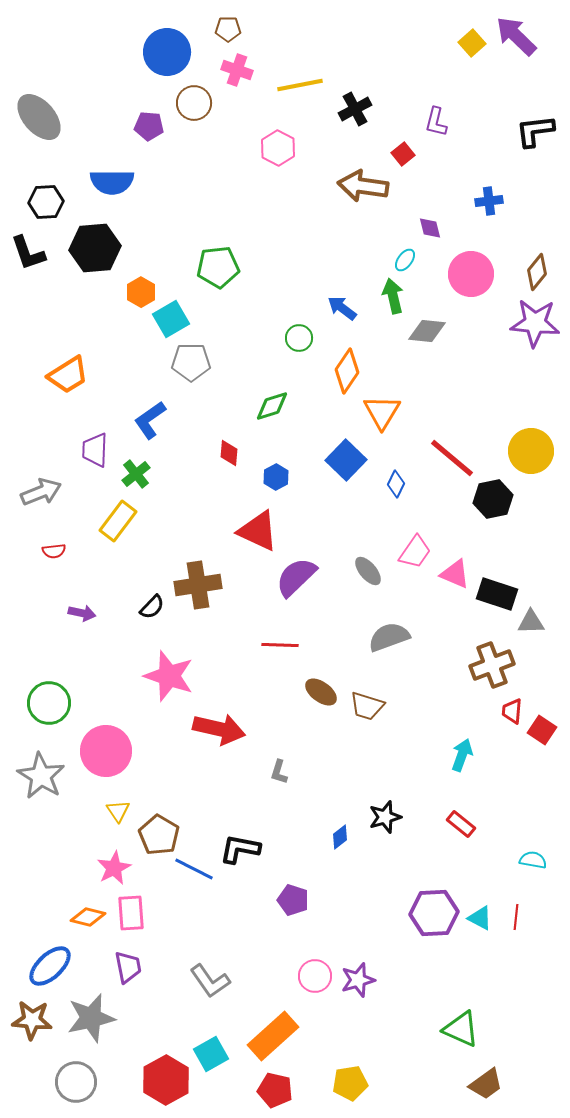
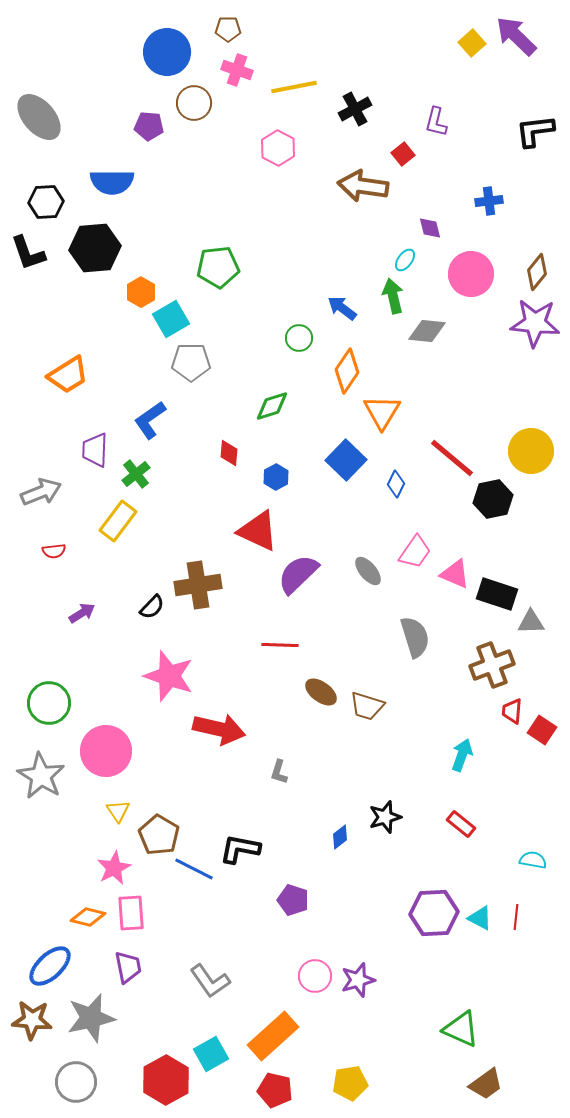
yellow line at (300, 85): moved 6 px left, 2 px down
purple semicircle at (296, 577): moved 2 px right, 3 px up
purple arrow at (82, 613): rotated 44 degrees counterclockwise
gray semicircle at (389, 637): moved 26 px right; rotated 93 degrees clockwise
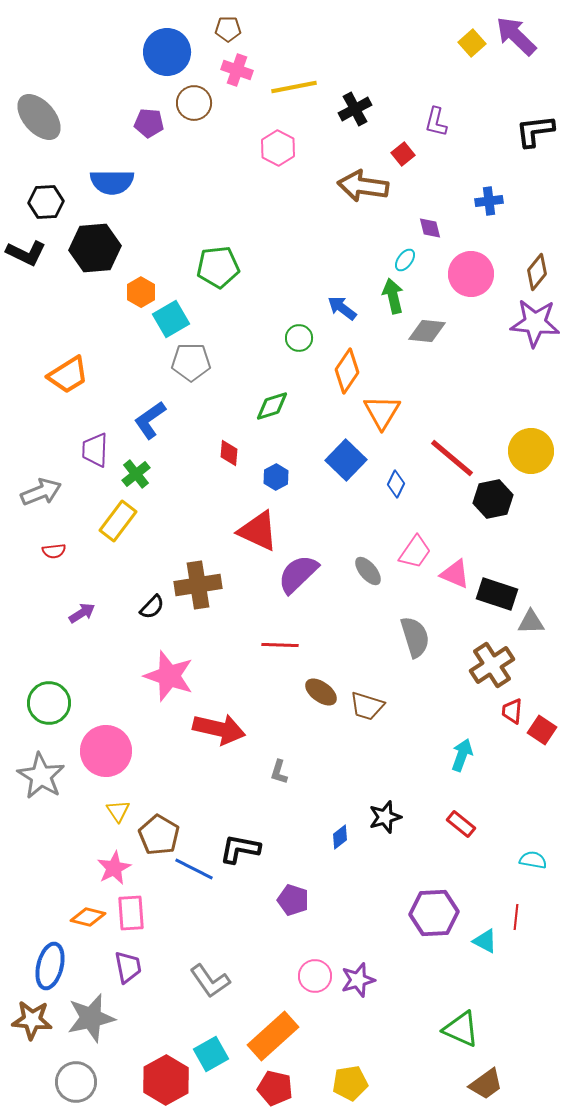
purple pentagon at (149, 126): moved 3 px up
black L-shape at (28, 253): moved 2 px left; rotated 45 degrees counterclockwise
brown cross at (492, 665): rotated 12 degrees counterclockwise
cyan triangle at (480, 918): moved 5 px right, 23 px down
blue ellipse at (50, 966): rotated 33 degrees counterclockwise
red pentagon at (275, 1090): moved 2 px up
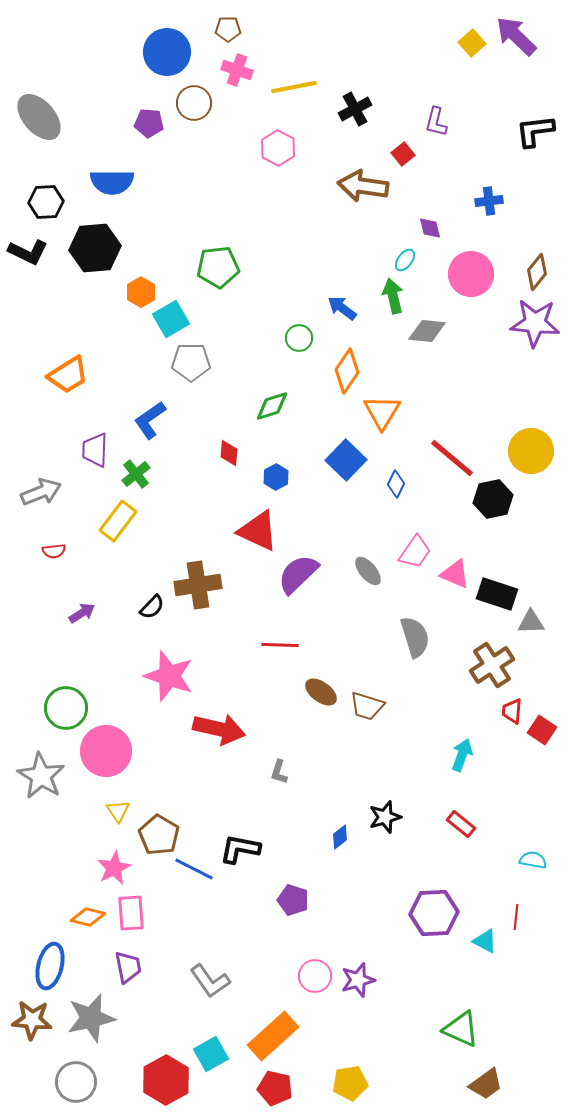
black L-shape at (26, 253): moved 2 px right, 1 px up
green circle at (49, 703): moved 17 px right, 5 px down
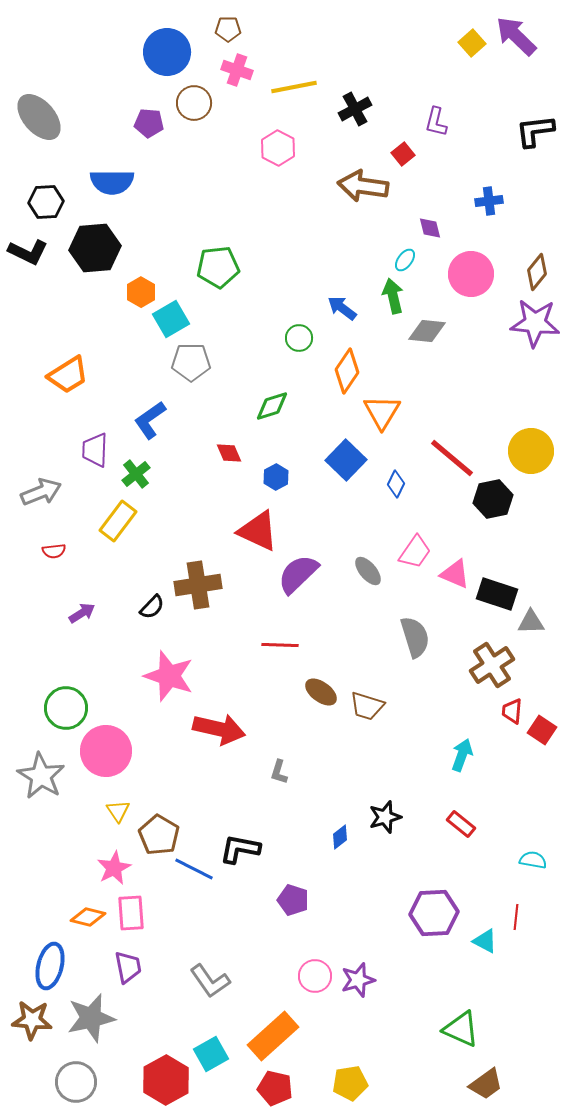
red diamond at (229, 453): rotated 28 degrees counterclockwise
